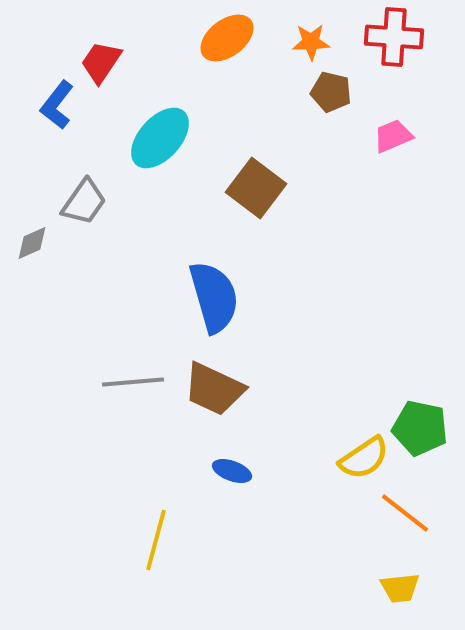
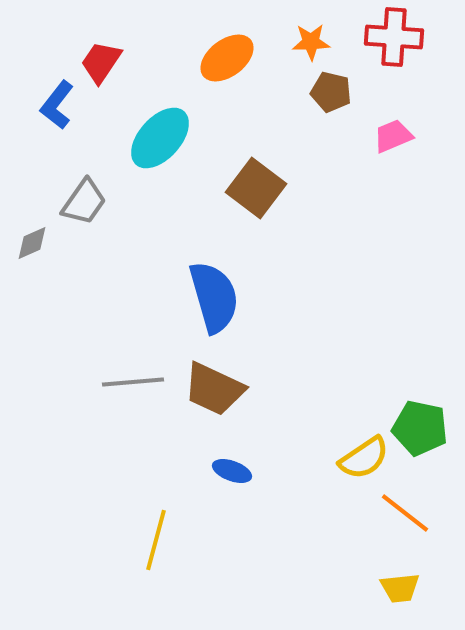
orange ellipse: moved 20 px down
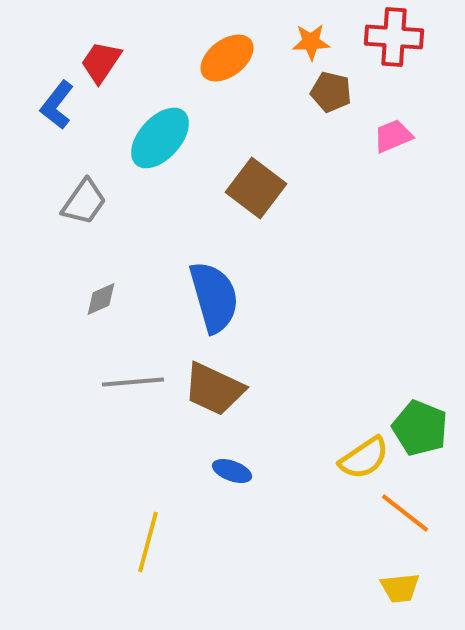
gray diamond: moved 69 px right, 56 px down
green pentagon: rotated 10 degrees clockwise
yellow line: moved 8 px left, 2 px down
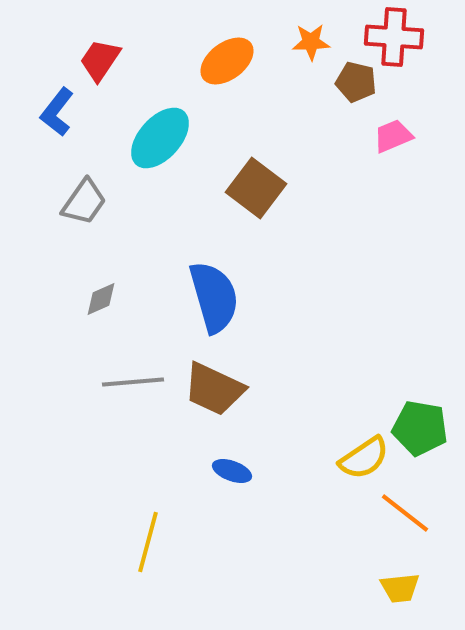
orange ellipse: moved 3 px down
red trapezoid: moved 1 px left, 2 px up
brown pentagon: moved 25 px right, 10 px up
blue L-shape: moved 7 px down
green pentagon: rotated 12 degrees counterclockwise
